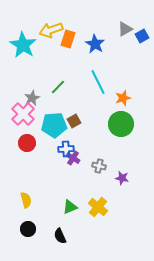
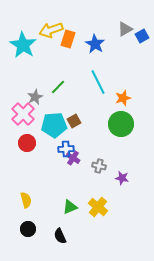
gray star: moved 3 px right, 1 px up
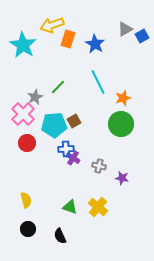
yellow arrow: moved 1 px right, 5 px up
green triangle: rotated 42 degrees clockwise
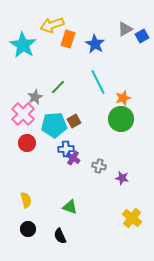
green circle: moved 5 px up
yellow cross: moved 34 px right, 11 px down
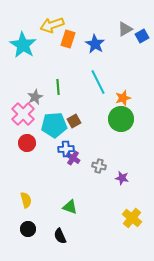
green line: rotated 49 degrees counterclockwise
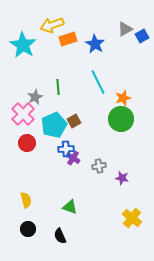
orange rectangle: rotated 54 degrees clockwise
cyan pentagon: rotated 20 degrees counterclockwise
gray cross: rotated 24 degrees counterclockwise
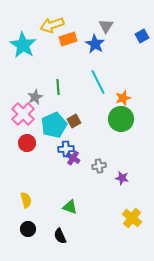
gray triangle: moved 19 px left, 3 px up; rotated 28 degrees counterclockwise
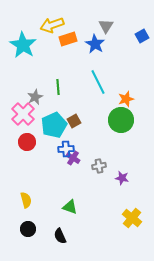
orange star: moved 3 px right, 1 px down
green circle: moved 1 px down
red circle: moved 1 px up
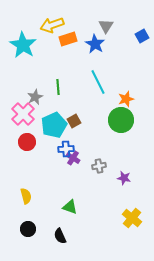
purple star: moved 2 px right
yellow semicircle: moved 4 px up
